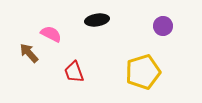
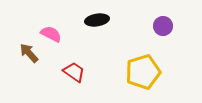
red trapezoid: rotated 145 degrees clockwise
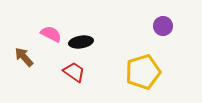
black ellipse: moved 16 px left, 22 px down
brown arrow: moved 5 px left, 4 px down
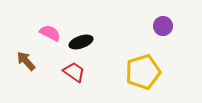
pink semicircle: moved 1 px left, 1 px up
black ellipse: rotated 10 degrees counterclockwise
brown arrow: moved 2 px right, 4 px down
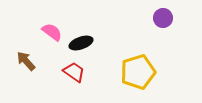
purple circle: moved 8 px up
pink semicircle: moved 2 px right, 1 px up; rotated 10 degrees clockwise
black ellipse: moved 1 px down
yellow pentagon: moved 5 px left
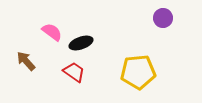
yellow pentagon: rotated 12 degrees clockwise
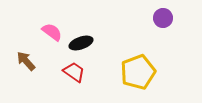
yellow pentagon: rotated 16 degrees counterclockwise
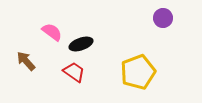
black ellipse: moved 1 px down
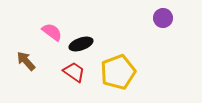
yellow pentagon: moved 20 px left
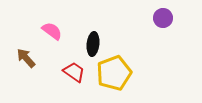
pink semicircle: moved 1 px up
black ellipse: moved 12 px right; rotated 65 degrees counterclockwise
brown arrow: moved 3 px up
yellow pentagon: moved 4 px left, 1 px down
